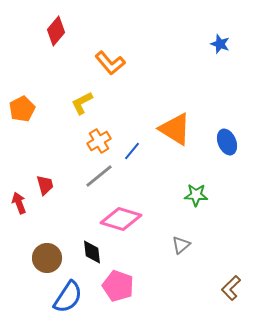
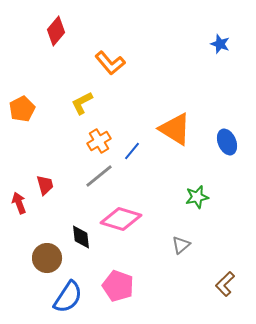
green star: moved 1 px right, 2 px down; rotated 15 degrees counterclockwise
black diamond: moved 11 px left, 15 px up
brown L-shape: moved 6 px left, 4 px up
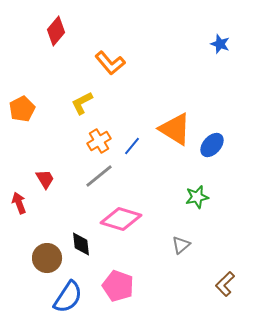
blue ellipse: moved 15 px left, 3 px down; rotated 65 degrees clockwise
blue line: moved 5 px up
red trapezoid: moved 6 px up; rotated 15 degrees counterclockwise
black diamond: moved 7 px down
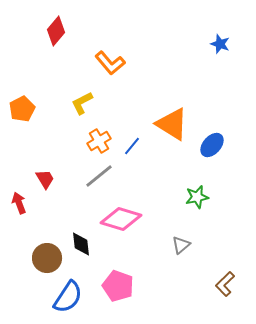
orange triangle: moved 3 px left, 5 px up
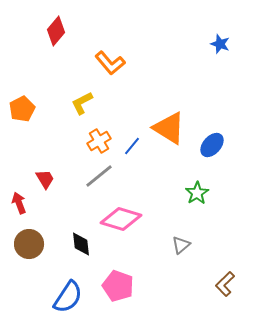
orange triangle: moved 3 px left, 4 px down
green star: moved 4 px up; rotated 20 degrees counterclockwise
brown circle: moved 18 px left, 14 px up
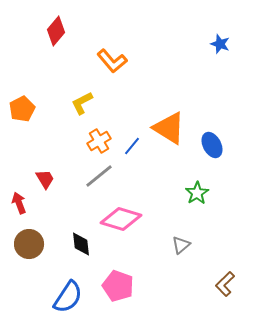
orange L-shape: moved 2 px right, 2 px up
blue ellipse: rotated 70 degrees counterclockwise
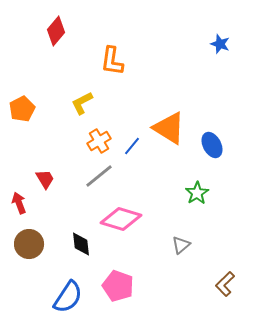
orange L-shape: rotated 48 degrees clockwise
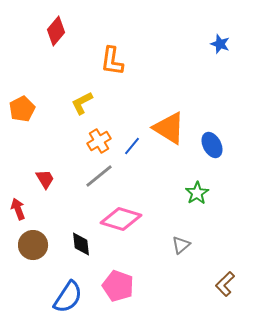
red arrow: moved 1 px left, 6 px down
brown circle: moved 4 px right, 1 px down
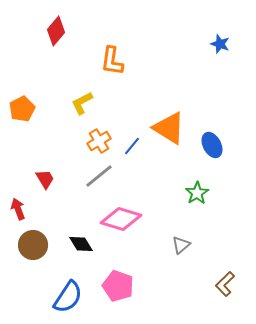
black diamond: rotated 25 degrees counterclockwise
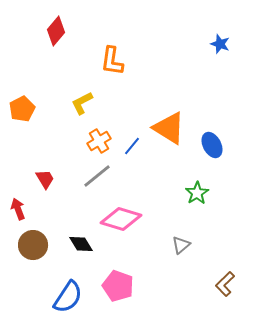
gray line: moved 2 px left
